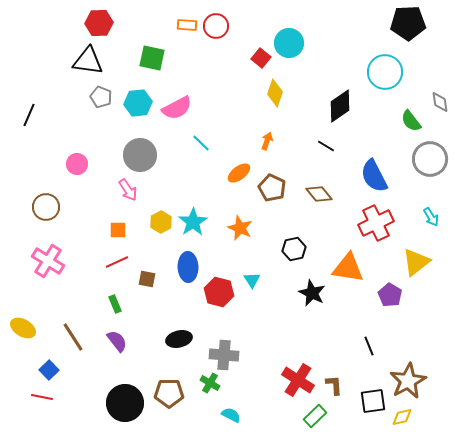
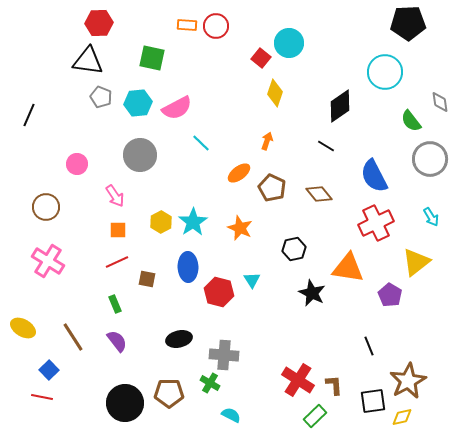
pink arrow at (128, 190): moved 13 px left, 6 px down
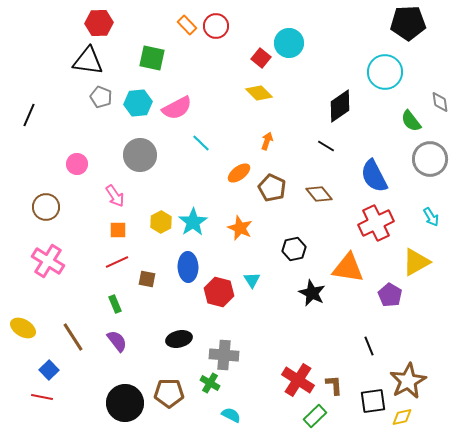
orange rectangle at (187, 25): rotated 42 degrees clockwise
yellow diamond at (275, 93): moved 16 px left; rotated 64 degrees counterclockwise
yellow triangle at (416, 262): rotated 8 degrees clockwise
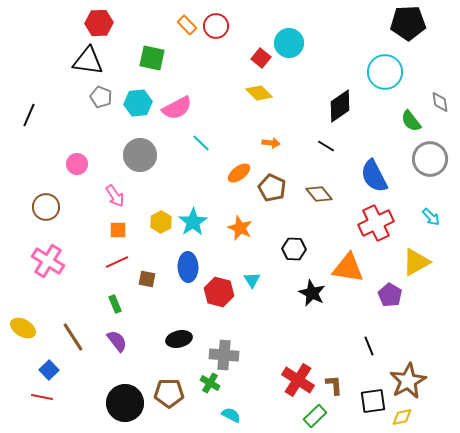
orange arrow at (267, 141): moved 4 px right, 2 px down; rotated 78 degrees clockwise
cyan arrow at (431, 217): rotated 12 degrees counterclockwise
black hexagon at (294, 249): rotated 15 degrees clockwise
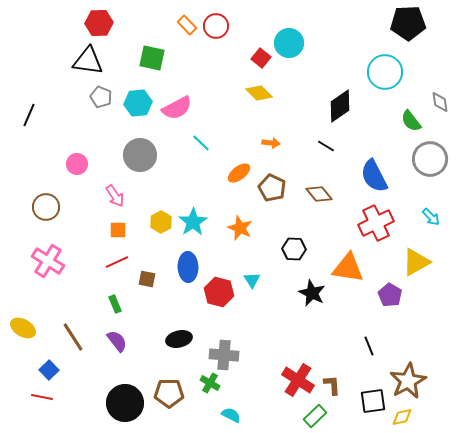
brown L-shape at (334, 385): moved 2 px left
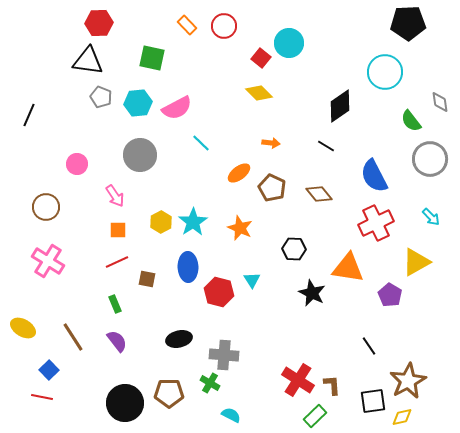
red circle at (216, 26): moved 8 px right
black line at (369, 346): rotated 12 degrees counterclockwise
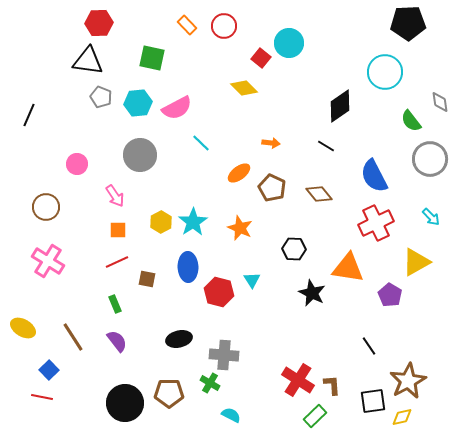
yellow diamond at (259, 93): moved 15 px left, 5 px up
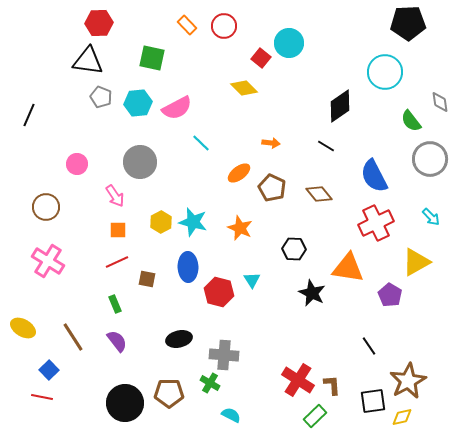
gray circle at (140, 155): moved 7 px down
cyan star at (193, 222): rotated 24 degrees counterclockwise
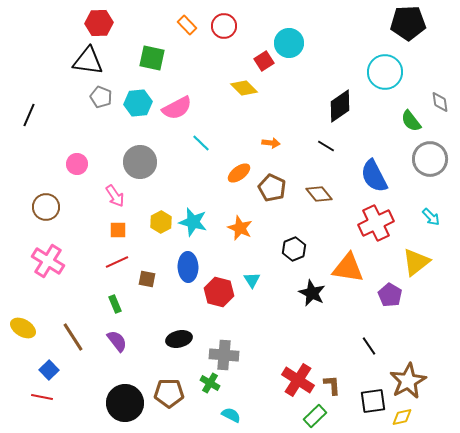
red square at (261, 58): moved 3 px right, 3 px down; rotated 18 degrees clockwise
black hexagon at (294, 249): rotated 25 degrees counterclockwise
yellow triangle at (416, 262): rotated 8 degrees counterclockwise
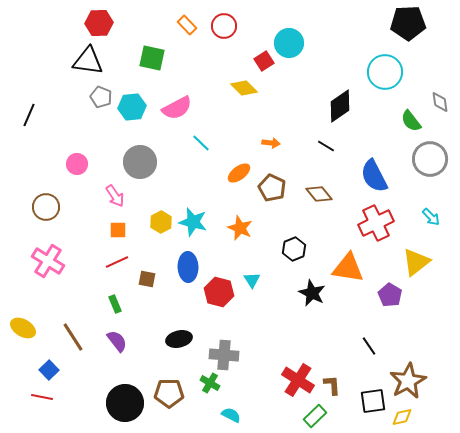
cyan hexagon at (138, 103): moved 6 px left, 4 px down
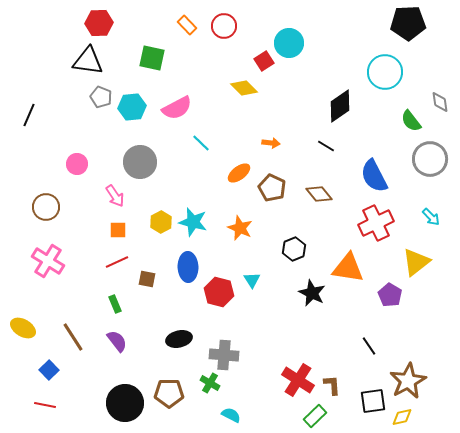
red line at (42, 397): moved 3 px right, 8 px down
